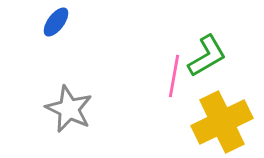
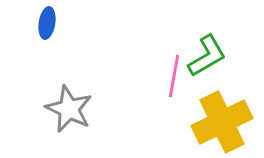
blue ellipse: moved 9 px left, 1 px down; rotated 28 degrees counterclockwise
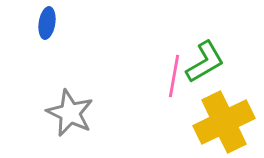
green L-shape: moved 2 px left, 6 px down
gray star: moved 1 px right, 4 px down
yellow cross: moved 2 px right
